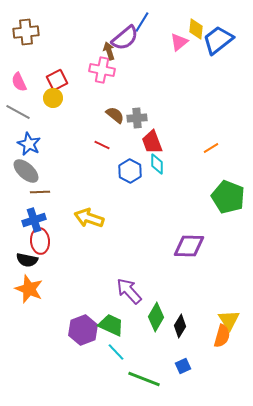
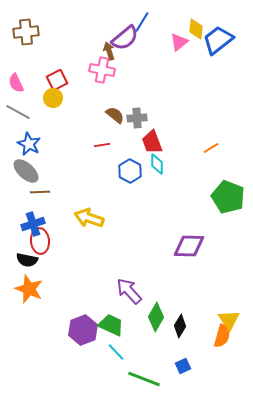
pink semicircle: moved 3 px left, 1 px down
red line: rotated 35 degrees counterclockwise
blue cross: moved 1 px left, 4 px down
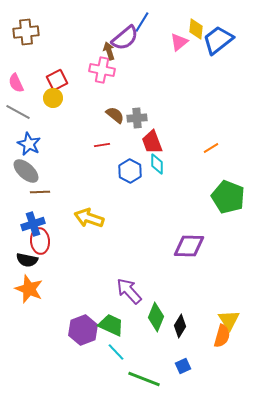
green diamond: rotated 8 degrees counterclockwise
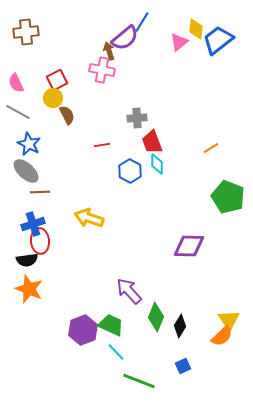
brown semicircle: moved 48 px left; rotated 24 degrees clockwise
black semicircle: rotated 20 degrees counterclockwise
orange semicircle: rotated 30 degrees clockwise
green line: moved 5 px left, 2 px down
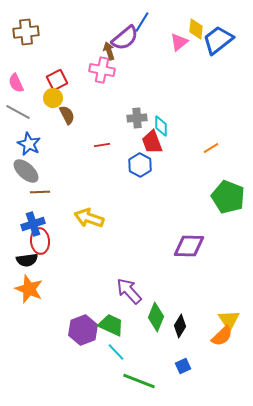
cyan diamond: moved 4 px right, 38 px up
blue hexagon: moved 10 px right, 6 px up
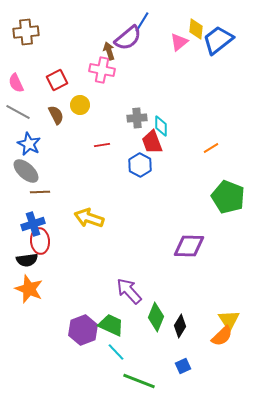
purple semicircle: moved 3 px right
yellow circle: moved 27 px right, 7 px down
brown semicircle: moved 11 px left
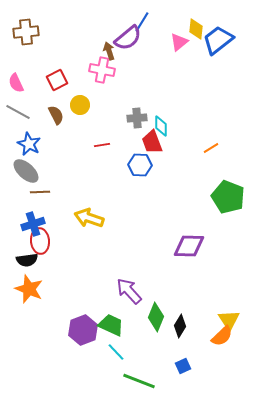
blue hexagon: rotated 25 degrees counterclockwise
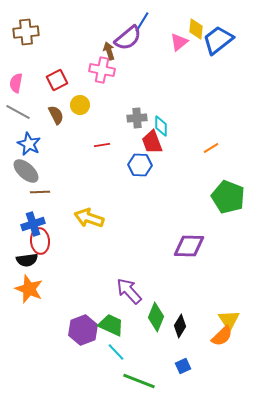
pink semicircle: rotated 36 degrees clockwise
